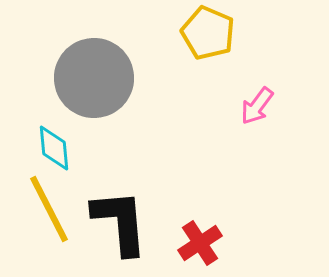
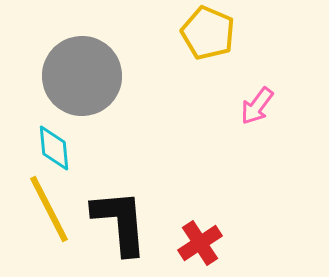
gray circle: moved 12 px left, 2 px up
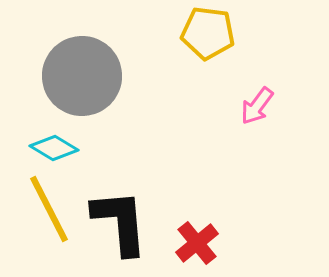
yellow pentagon: rotated 16 degrees counterclockwise
cyan diamond: rotated 54 degrees counterclockwise
red cross: moved 3 px left; rotated 6 degrees counterclockwise
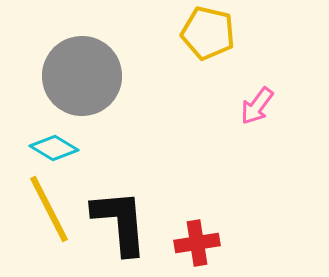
yellow pentagon: rotated 6 degrees clockwise
red cross: rotated 30 degrees clockwise
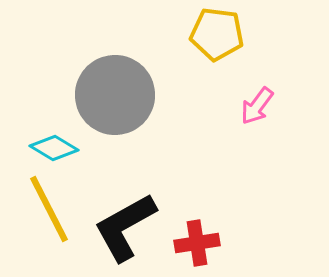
yellow pentagon: moved 9 px right, 1 px down; rotated 6 degrees counterclockwise
gray circle: moved 33 px right, 19 px down
black L-shape: moved 5 px right, 5 px down; rotated 114 degrees counterclockwise
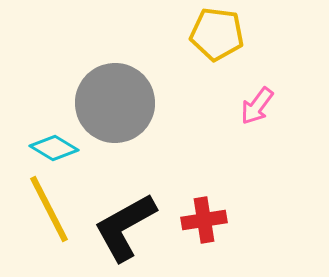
gray circle: moved 8 px down
red cross: moved 7 px right, 23 px up
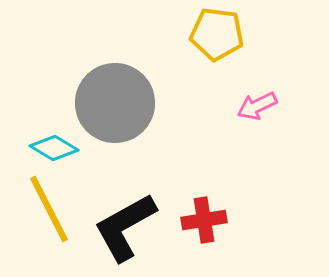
pink arrow: rotated 27 degrees clockwise
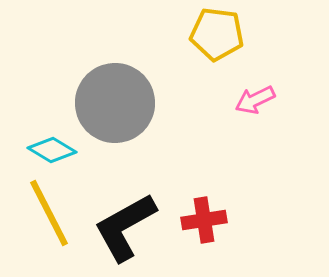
pink arrow: moved 2 px left, 6 px up
cyan diamond: moved 2 px left, 2 px down
yellow line: moved 4 px down
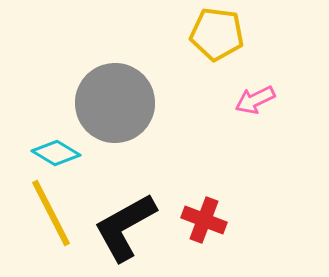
cyan diamond: moved 4 px right, 3 px down
yellow line: moved 2 px right
red cross: rotated 30 degrees clockwise
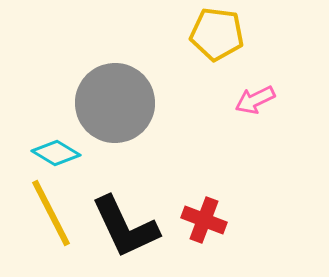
black L-shape: rotated 86 degrees counterclockwise
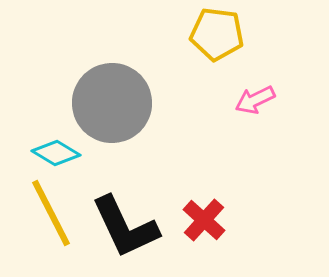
gray circle: moved 3 px left
red cross: rotated 21 degrees clockwise
